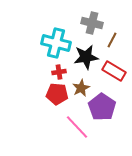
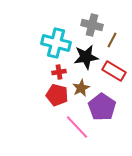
gray cross: moved 2 px down
red pentagon: moved 1 px down; rotated 10 degrees clockwise
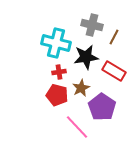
brown line: moved 2 px right, 3 px up
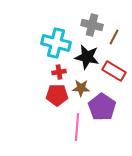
black star: moved 1 px right; rotated 20 degrees clockwise
brown star: rotated 30 degrees clockwise
red pentagon: rotated 15 degrees counterclockwise
pink line: rotated 48 degrees clockwise
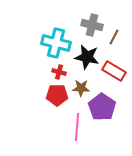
red cross: rotated 24 degrees clockwise
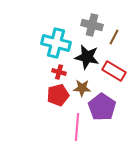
brown star: moved 1 px right
red pentagon: moved 1 px right; rotated 15 degrees counterclockwise
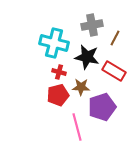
gray cross: rotated 25 degrees counterclockwise
brown line: moved 1 px right, 1 px down
cyan cross: moved 2 px left
brown star: moved 1 px left, 1 px up
purple pentagon: rotated 20 degrees clockwise
pink line: rotated 20 degrees counterclockwise
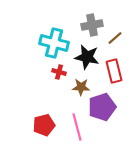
brown line: rotated 21 degrees clockwise
red rectangle: rotated 45 degrees clockwise
red pentagon: moved 14 px left, 30 px down
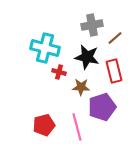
cyan cross: moved 9 px left, 5 px down
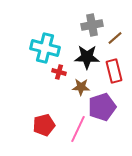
black star: rotated 10 degrees counterclockwise
pink line: moved 1 px right, 2 px down; rotated 40 degrees clockwise
